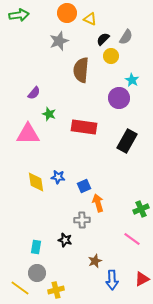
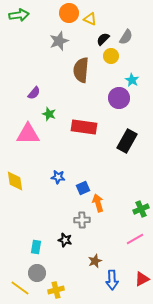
orange circle: moved 2 px right
yellow diamond: moved 21 px left, 1 px up
blue square: moved 1 px left, 2 px down
pink line: moved 3 px right; rotated 66 degrees counterclockwise
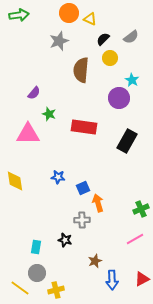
gray semicircle: moved 5 px right; rotated 21 degrees clockwise
yellow circle: moved 1 px left, 2 px down
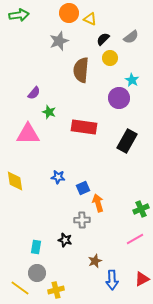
green star: moved 2 px up
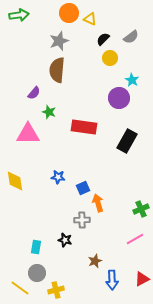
brown semicircle: moved 24 px left
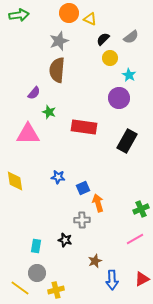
cyan star: moved 3 px left, 5 px up
cyan rectangle: moved 1 px up
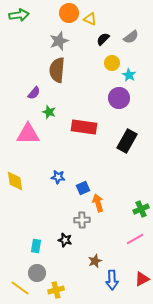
yellow circle: moved 2 px right, 5 px down
